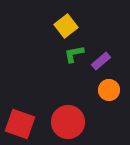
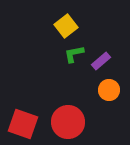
red square: moved 3 px right
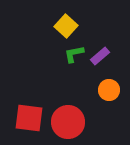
yellow square: rotated 10 degrees counterclockwise
purple rectangle: moved 1 px left, 5 px up
red square: moved 6 px right, 6 px up; rotated 12 degrees counterclockwise
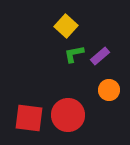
red circle: moved 7 px up
